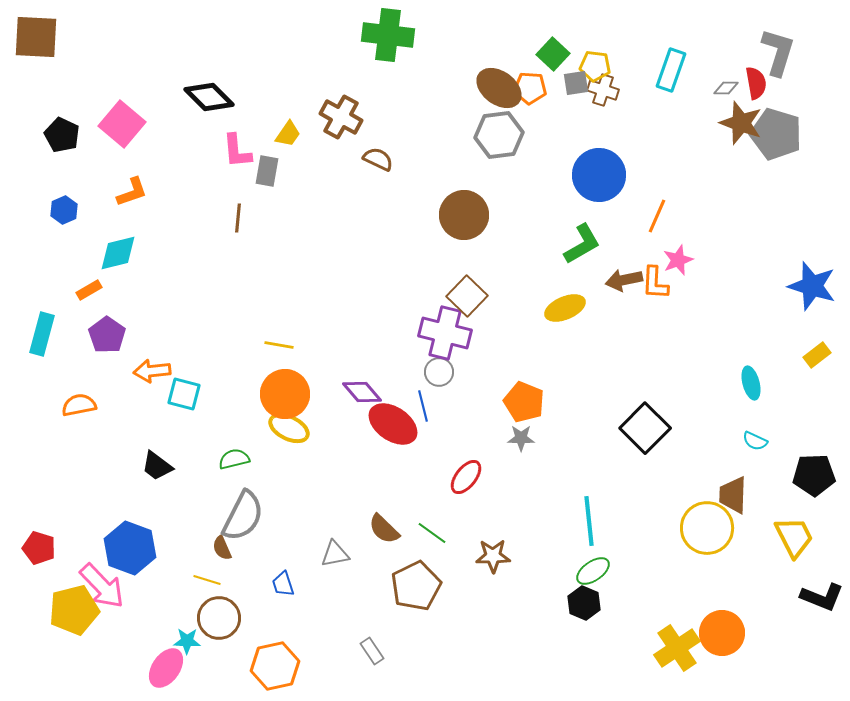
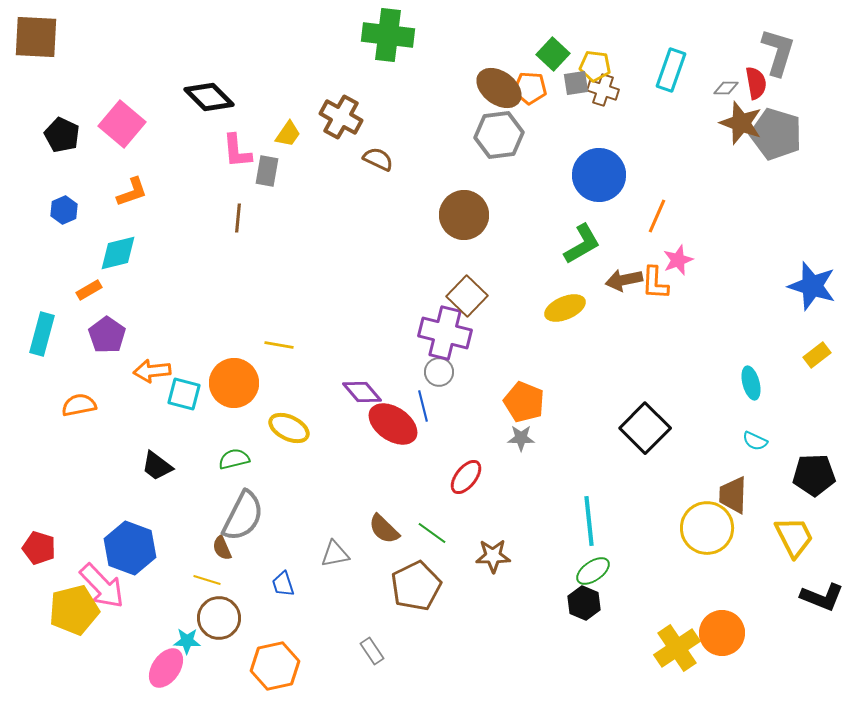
orange circle at (285, 394): moved 51 px left, 11 px up
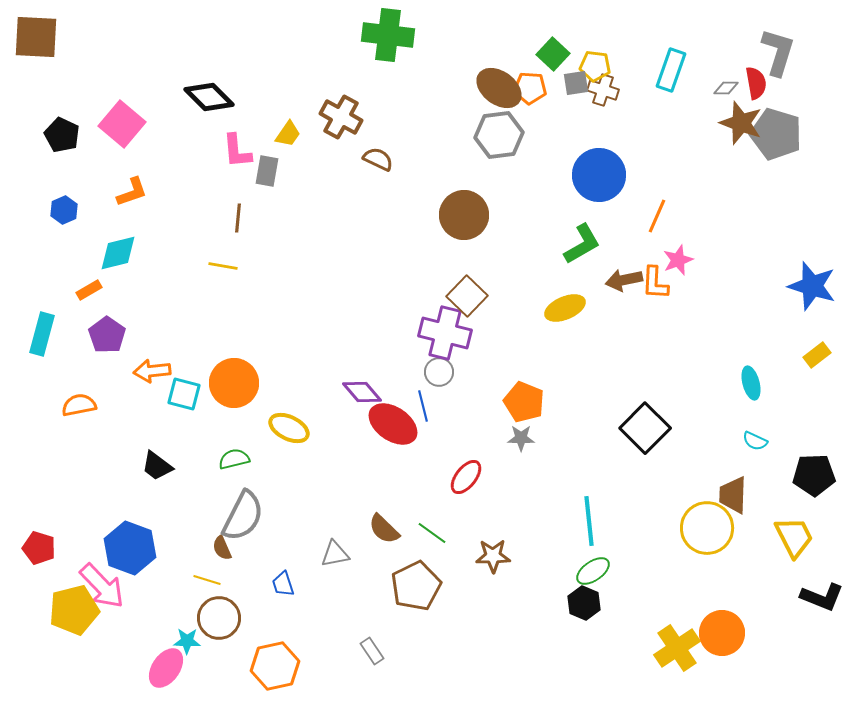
yellow line at (279, 345): moved 56 px left, 79 px up
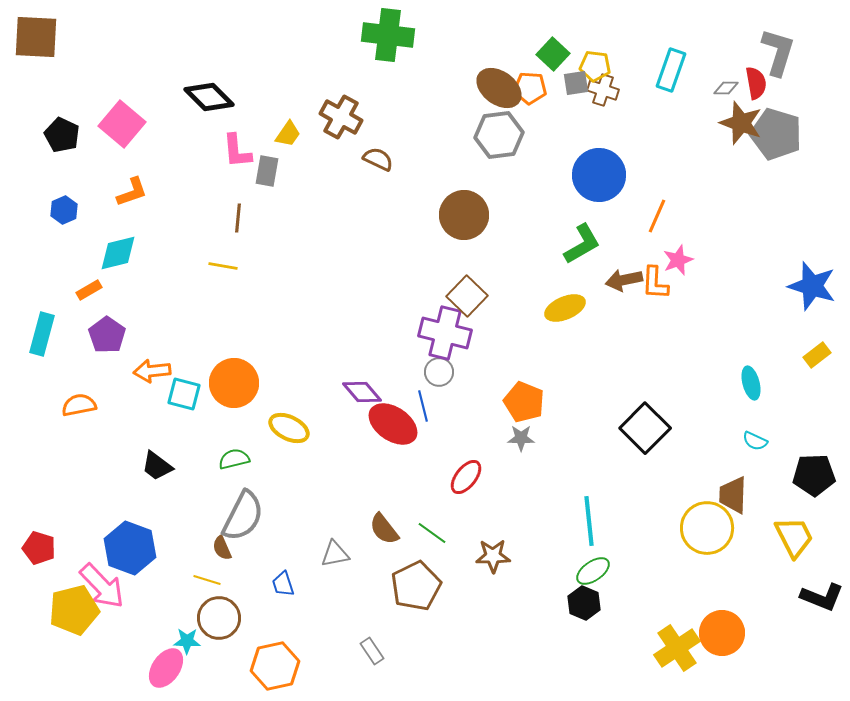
brown semicircle at (384, 529): rotated 8 degrees clockwise
